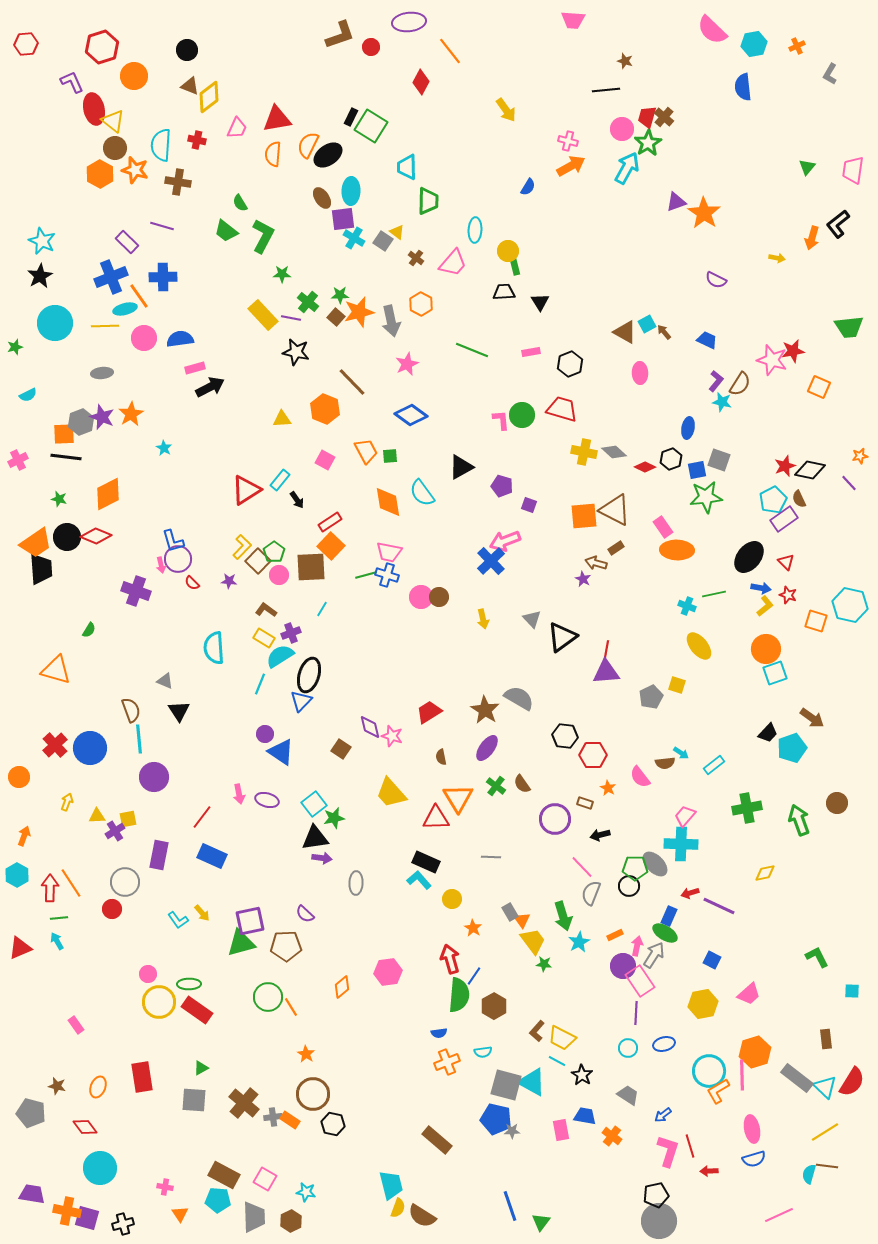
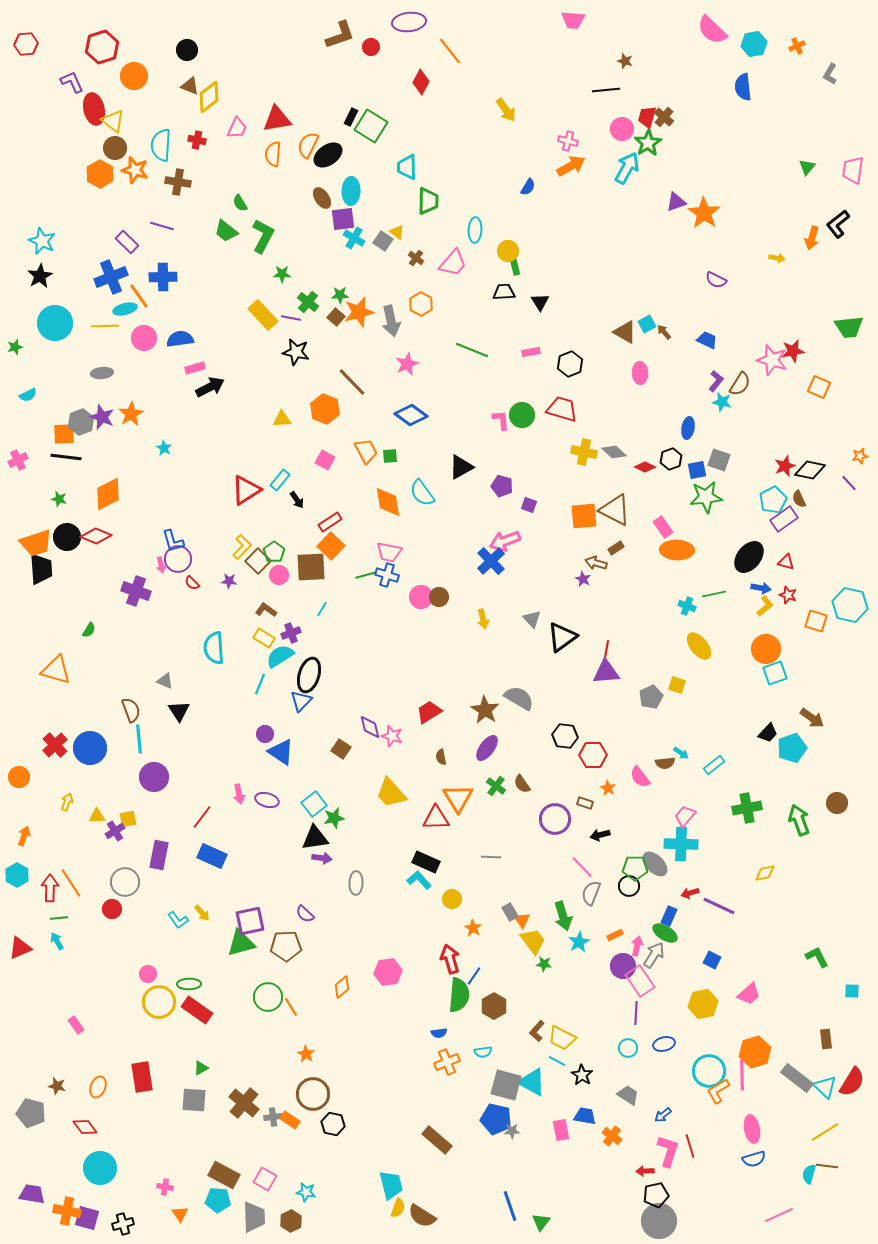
orange trapezoid at (36, 543): rotated 16 degrees clockwise
red triangle at (786, 562): rotated 30 degrees counterclockwise
red arrow at (709, 1171): moved 64 px left
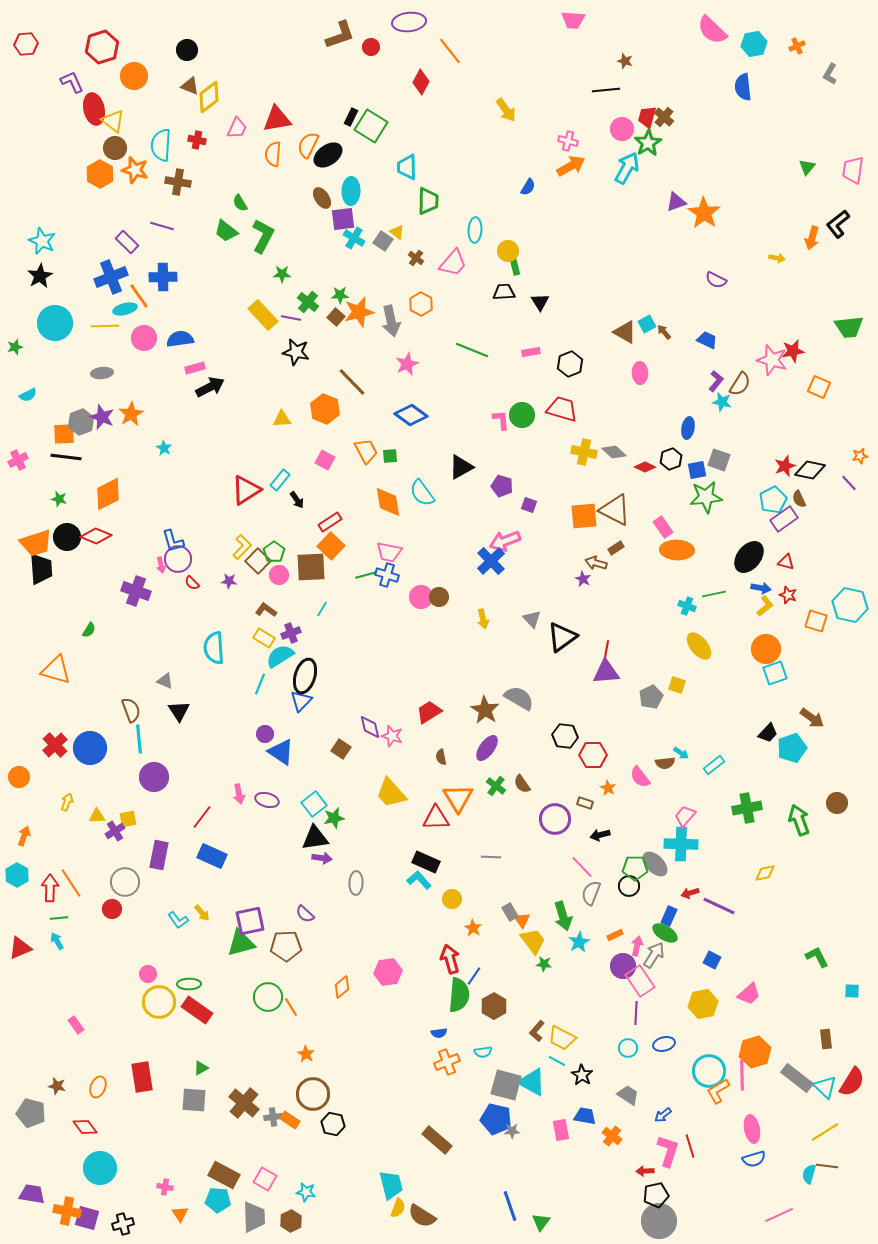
black ellipse at (309, 675): moved 4 px left, 1 px down
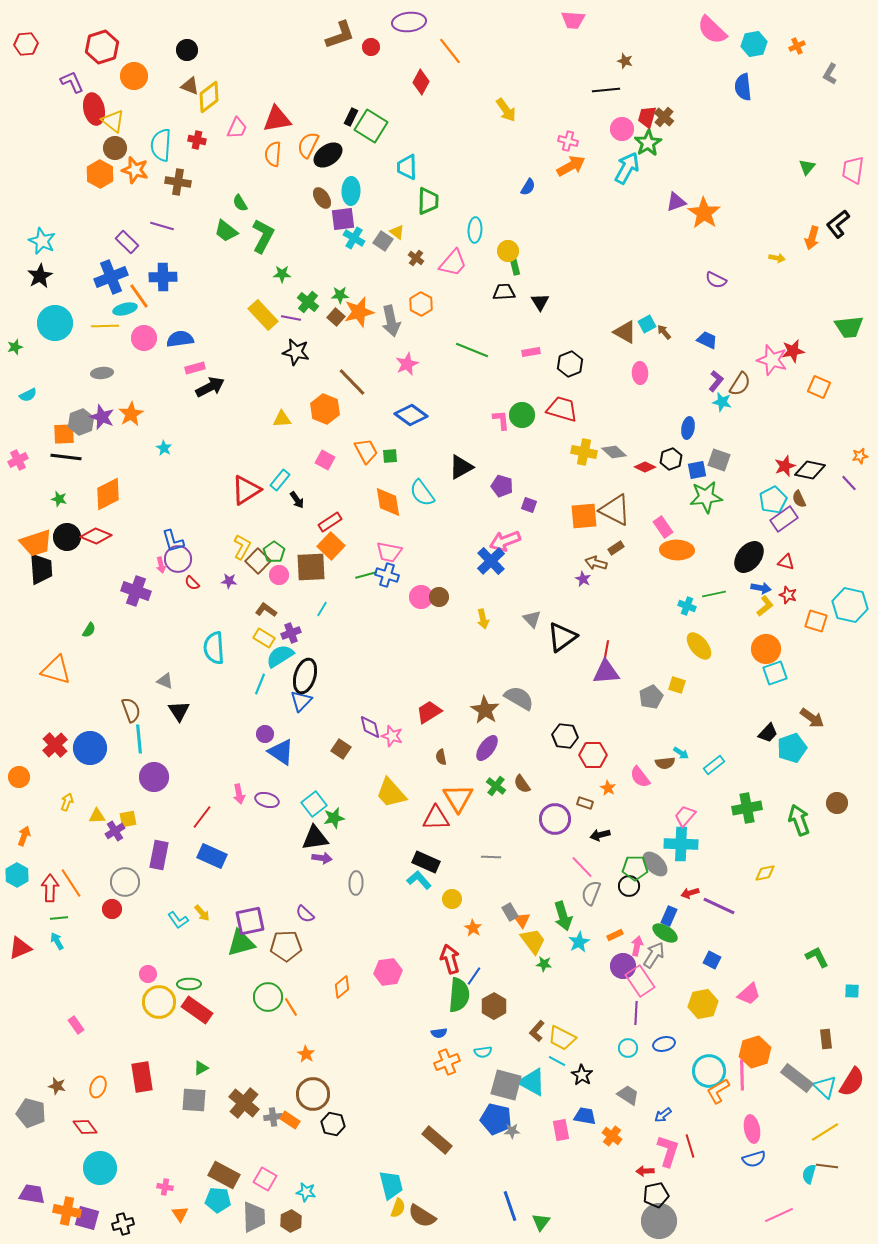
yellow L-shape at (242, 547): rotated 15 degrees counterclockwise
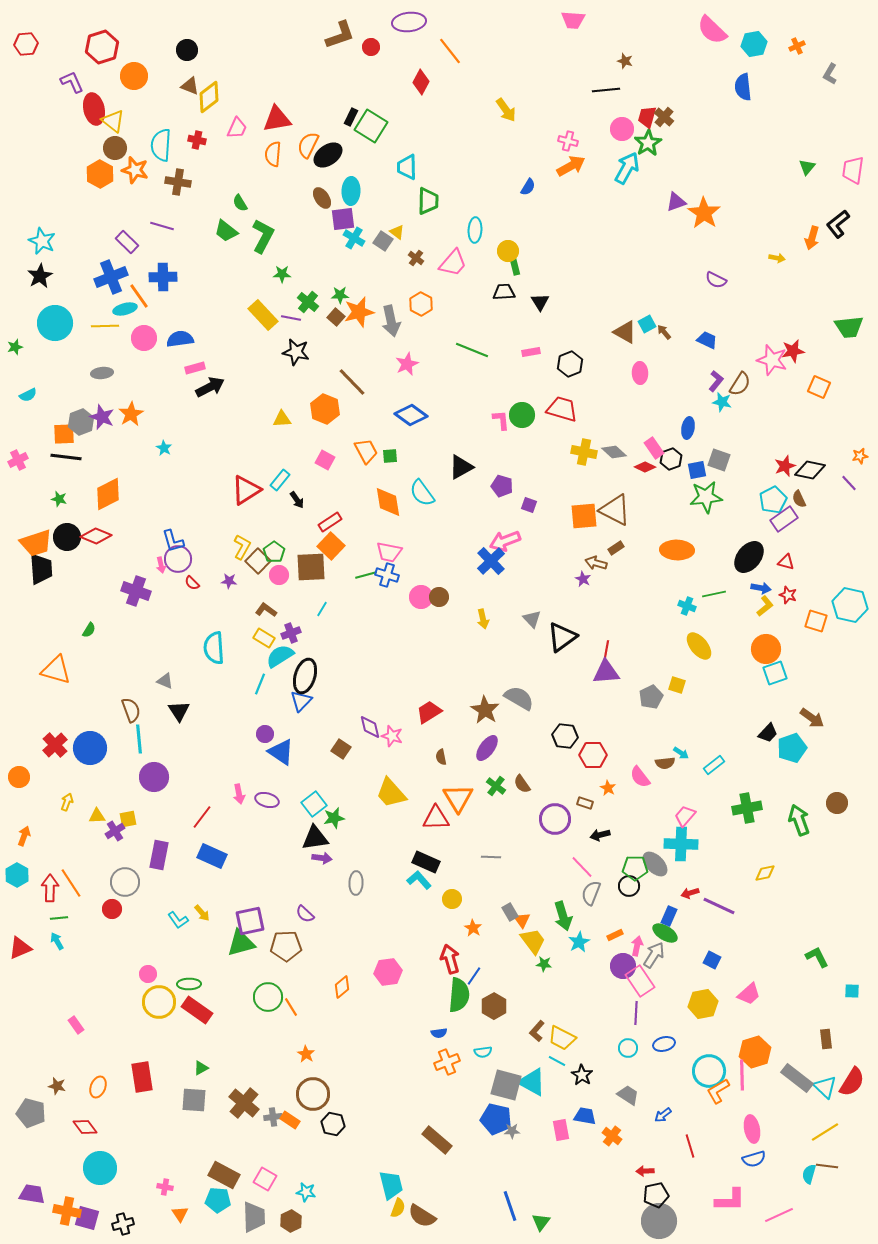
pink rectangle at (663, 527): moved 9 px left, 79 px up
pink L-shape at (668, 1151): moved 62 px right, 49 px down; rotated 72 degrees clockwise
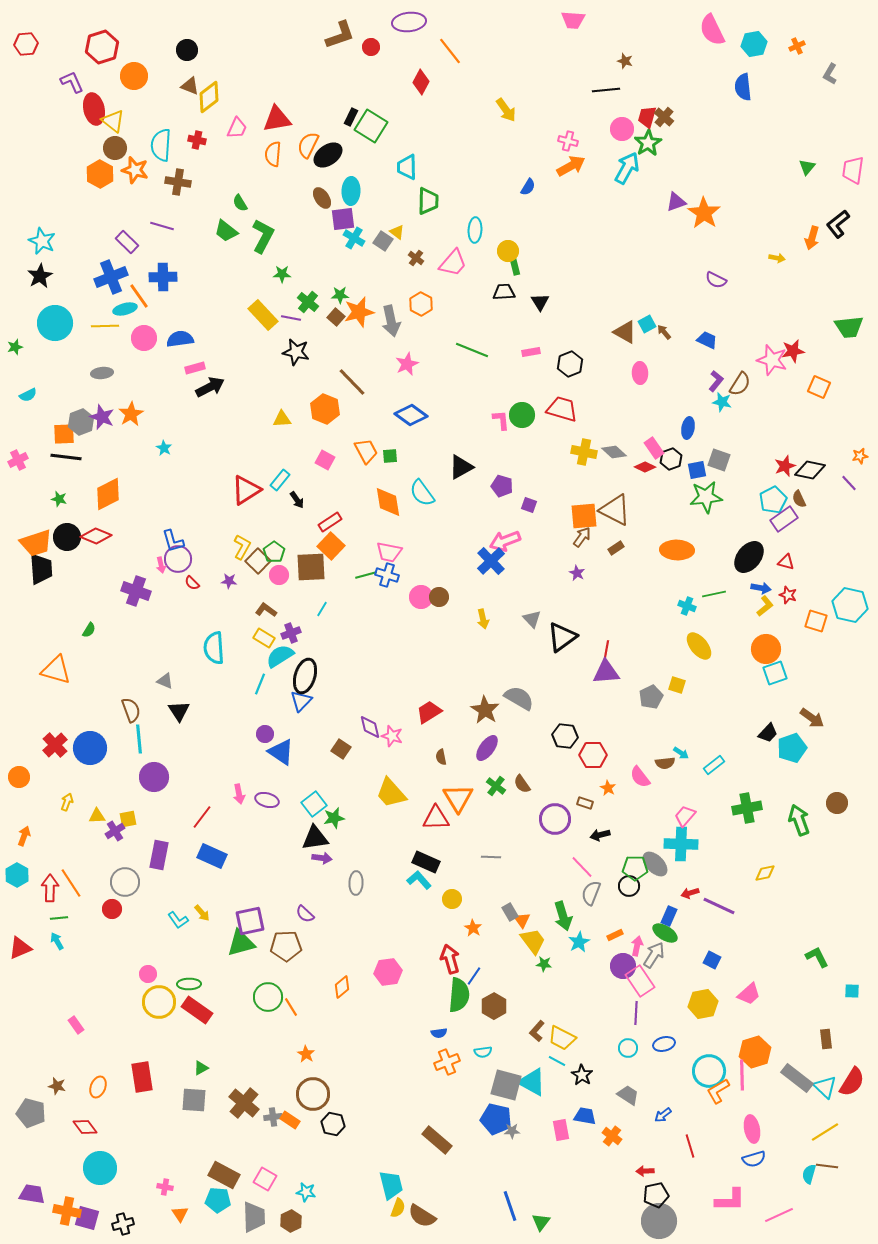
pink semicircle at (712, 30): rotated 20 degrees clockwise
brown arrow at (596, 563): moved 14 px left, 26 px up; rotated 110 degrees clockwise
purple star at (583, 579): moved 6 px left, 6 px up
